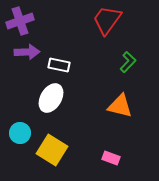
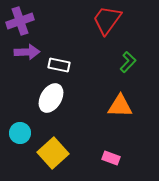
orange triangle: rotated 12 degrees counterclockwise
yellow square: moved 1 px right, 3 px down; rotated 16 degrees clockwise
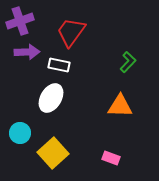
red trapezoid: moved 36 px left, 12 px down
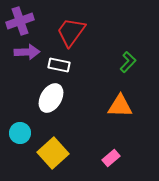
pink rectangle: rotated 60 degrees counterclockwise
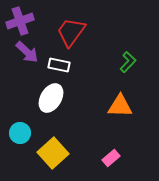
purple arrow: rotated 45 degrees clockwise
